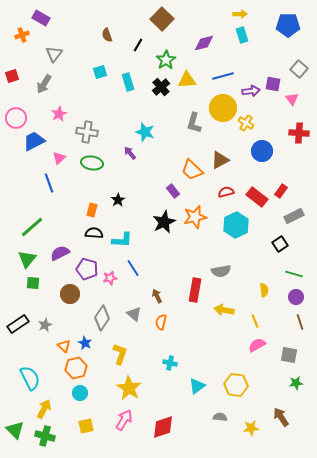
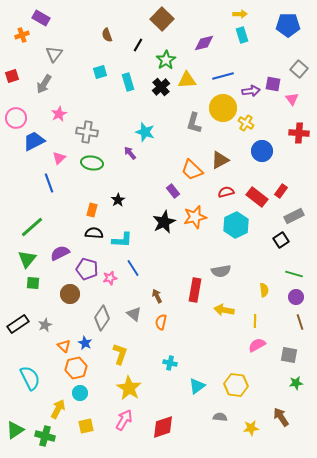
black square at (280, 244): moved 1 px right, 4 px up
yellow line at (255, 321): rotated 24 degrees clockwise
yellow arrow at (44, 409): moved 14 px right
green triangle at (15, 430): rotated 42 degrees clockwise
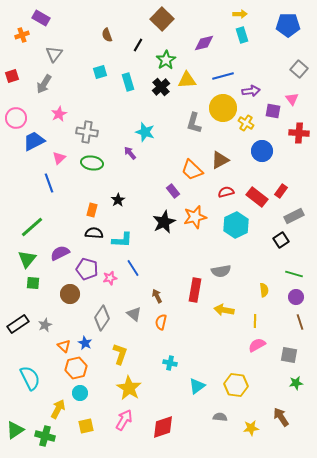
purple square at (273, 84): moved 27 px down
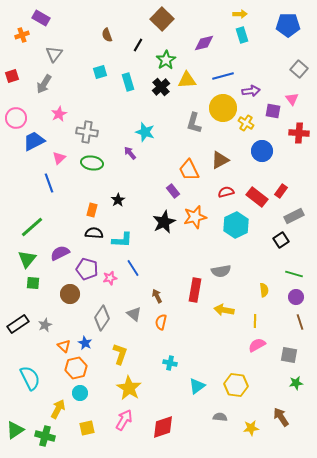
orange trapezoid at (192, 170): moved 3 px left; rotated 20 degrees clockwise
yellow square at (86, 426): moved 1 px right, 2 px down
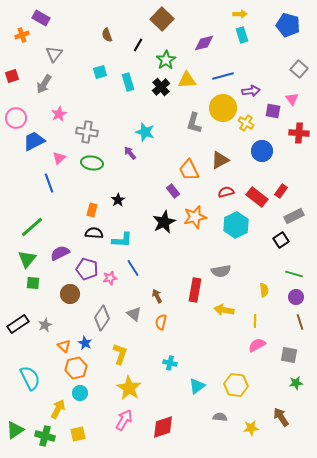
blue pentagon at (288, 25): rotated 15 degrees clockwise
yellow square at (87, 428): moved 9 px left, 6 px down
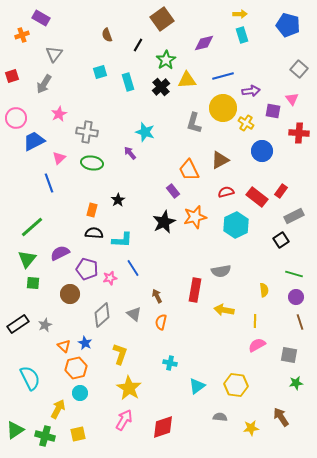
brown square at (162, 19): rotated 10 degrees clockwise
gray diamond at (102, 318): moved 3 px up; rotated 15 degrees clockwise
